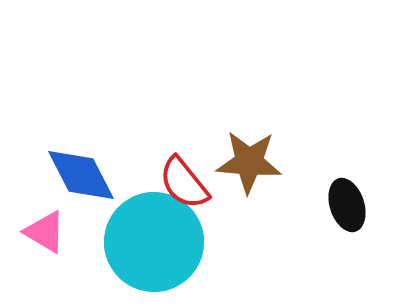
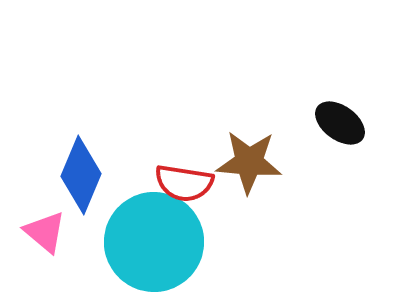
blue diamond: rotated 50 degrees clockwise
red semicircle: rotated 42 degrees counterclockwise
black ellipse: moved 7 px left, 82 px up; rotated 36 degrees counterclockwise
pink triangle: rotated 9 degrees clockwise
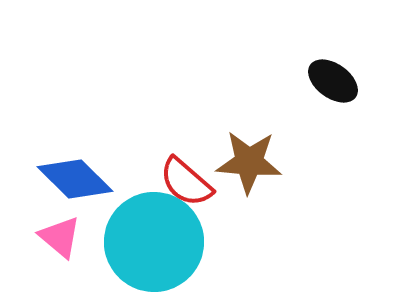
black ellipse: moved 7 px left, 42 px up
blue diamond: moved 6 px left, 4 px down; rotated 68 degrees counterclockwise
red semicircle: moved 2 px right, 1 px up; rotated 32 degrees clockwise
pink triangle: moved 15 px right, 5 px down
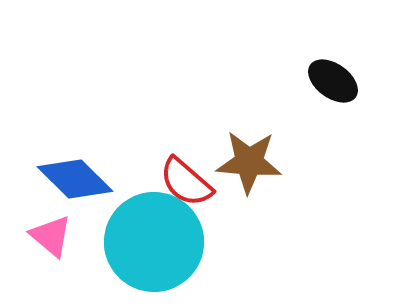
pink triangle: moved 9 px left, 1 px up
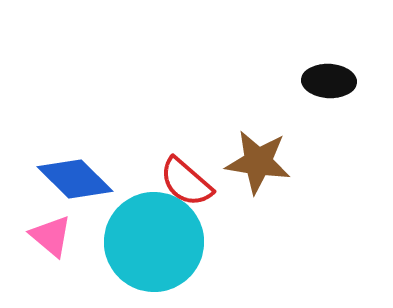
black ellipse: moved 4 px left; rotated 33 degrees counterclockwise
brown star: moved 9 px right; rotated 4 degrees clockwise
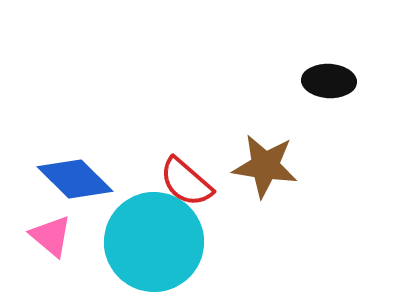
brown star: moved 7 px right, 4 px down
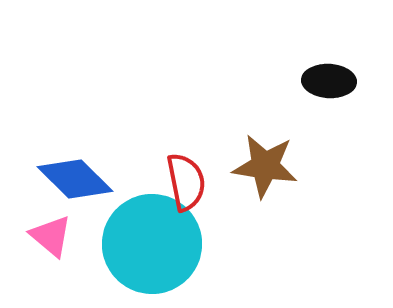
red semicircle: rotated 142 degrees counterclockwise
cyan circle: moved 2 px left, 2 px down
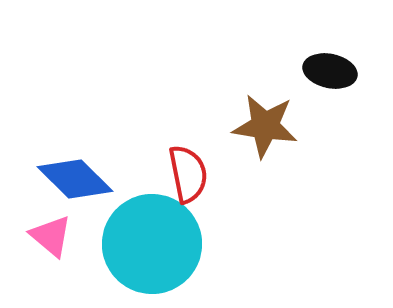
black ellipse: moved 1 px right, 10 px up; rotated 9 degrees clockwise
brown star: moved 40 px up
red semicircle: moved 2 px right, 8 px up
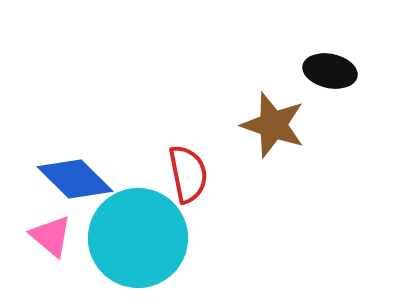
brown star: moved 8 px right, 1 px up; rotated 10 degrees clockwise
cyan circle: moved 14 px left, 6 px up
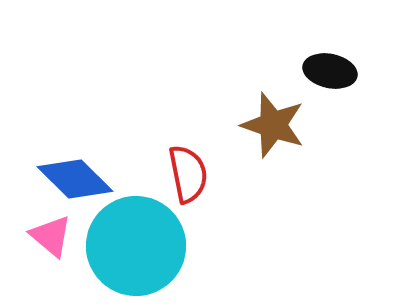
cyan circle: moved 2 px left, 8 px down
